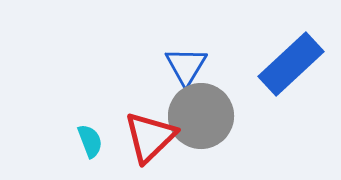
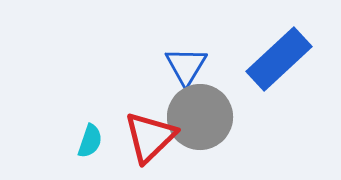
blue rectangle: moved 12 px left, 5 px up
gray circle: moved 1 px left, 1 px down
cyan semicircle: rotated 40 degrees clockwise
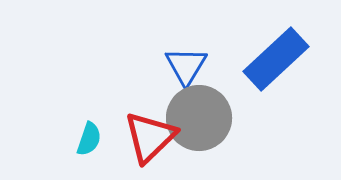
blue rectangle: moved 3 px left
gray circle: moved 1 px left, 1 px down
cyan semicircle: moved 1 px left, 2 px up
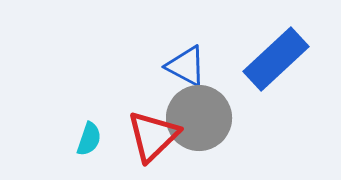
blue triangle: rotated 33 degrees counterclockwise
red triangle: moved 3 px right, 1 px up
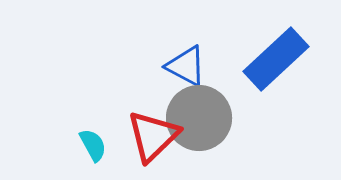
cyan semicircle: moved 4 px right, 6 px down; rotated 48 degrees counterclockwise
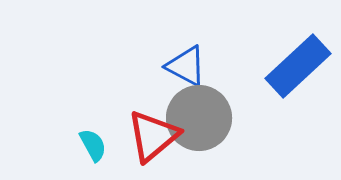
blue rectangle: moved 22 px right, 7 px down
red triangle: rotated 4 degrees clockwise
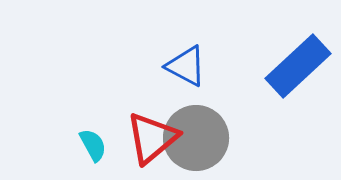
gray circle: moved 3 px left, 20 px down
red triangle: moved 1 px left, 2 px down
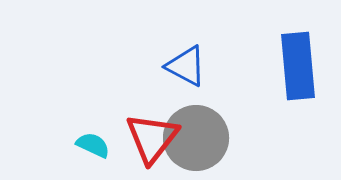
blue rectangle: rotated 52 degrees counterclockwise
red triangle: rotated 12 degrees counterclockwise
cyan semicircle: rotated 36 degrees counterclockwise
